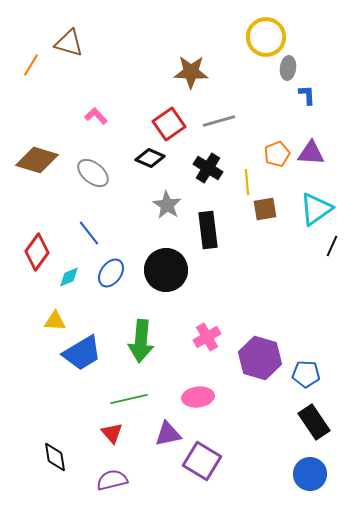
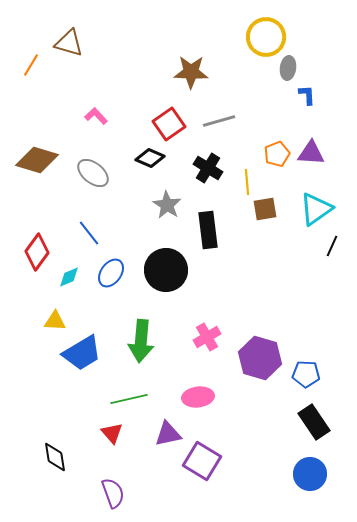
purple semicircle at (112, 480): moved 1 px right, 13 px down; rotated 84 degrees clockwise
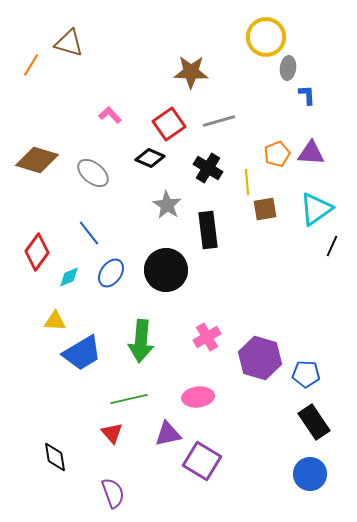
pink L-shape at (96, 116): moved 14 px right, 1 px up
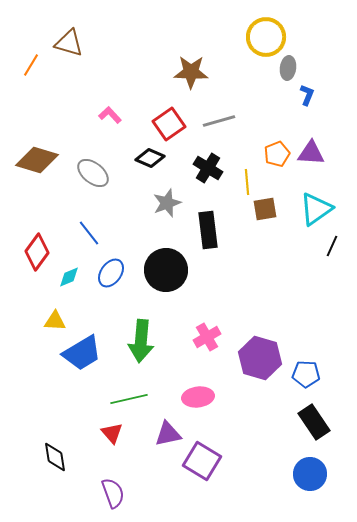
blue L-shape at (307, 95): rotated 25 degrees clockwise
gray star at (167, 205): moved 2 px up; rotated 20 degrees clockwise
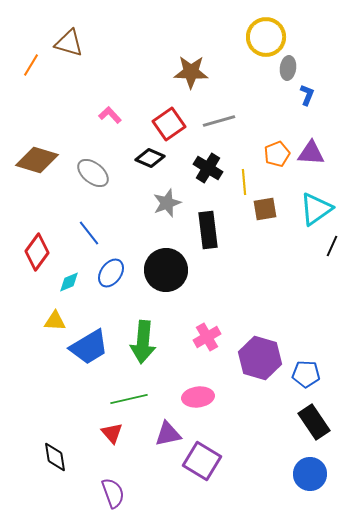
yellow line at (247, 182): moved 3 px left
cyan diamond at (69, 277): moved 5 px down
green arrow at (141, 341): moved 2 px right, 1 px down
blue trapezoid at (82, 353): moved 7 px right, 6 px up
